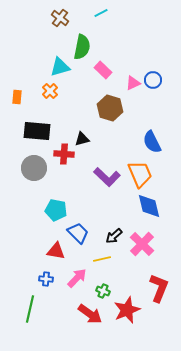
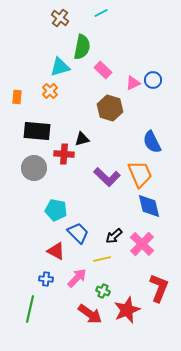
red triangle: rotated 18 degrees clockwise
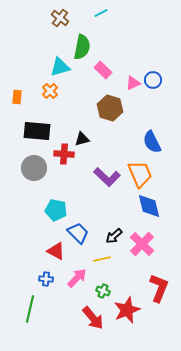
red arrow: moved 3 px right, 4 px down; rotated 15 degrees clockwise
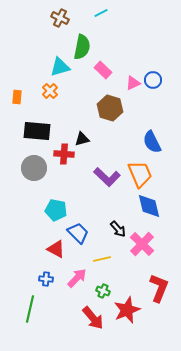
brown cross: rotated 12 degrees counterclockwise
black arrow: moved 4 px right, 7 px up; rotated 90 degrees counterclockwise
red triangle: moved 2 px up
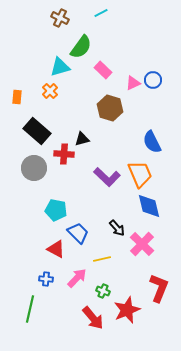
green semicircle: moved 1 px left; rotated 25 degrees clockwise
black rectangle: rotated 36 degrees clockwise
black arrow: moved 1 px left, 1 px up
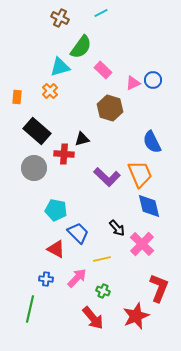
red star: moved 9 px right, 6 px down
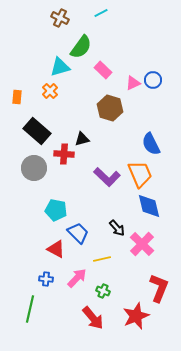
blue semicircle: moved 1 px left, 2 px down
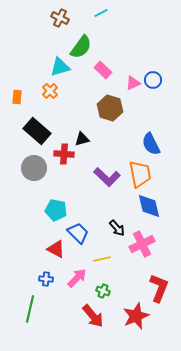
orange trapezoid: rotated 12 degrees clockwise
pink cross: rotated 20 degrees clockwise
red arrow: moved 2 px up
